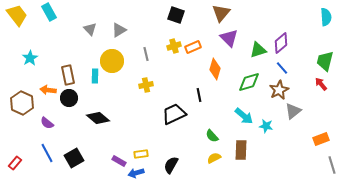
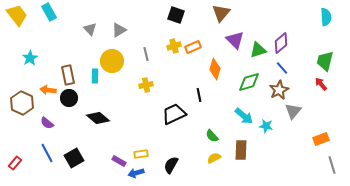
purple triangle at (229, 38): moved 6 px right, 2 px down
gray triangle at (293, 111): rotated 12 degrees counterclockwise
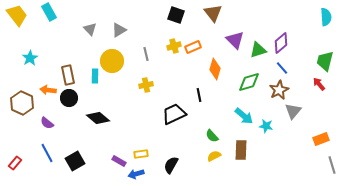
brown triangle at (221, 13): moved 8 px left; rotated 18 degrees counterclockwise
red arrow at (321, 84): moved 2 px left
black square at (74, 158): moved 1 px right, 3 px down
yellow semicircle at (214, 158): moved 2 px up
blue arrow at (136, 173): moved 1 px down
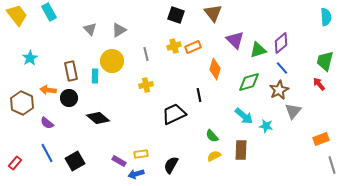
brown rectangle at (68, 75): moved 3 px right, 4 px up
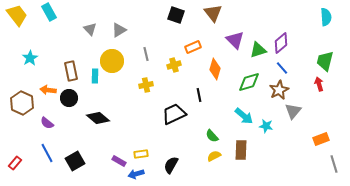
yellow cross at (174, 46): moved 19 px down
red arrow at (319, 84): rotated 24 degrees clockwise
gray line at (332, 165): moved 2 px right, 1 px up
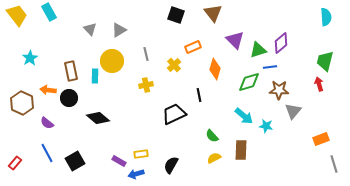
yellow cross at (174, 65): rotated 24 degrees counterclockwise
blue line at (282, 68): moved 12 px left, 1 px up; rotated 56 degrees counterclockwise
brown star at (279, 90): rotated 30 degrees clockwise
yellow semicircle at (214, 156): moved 2 px down
